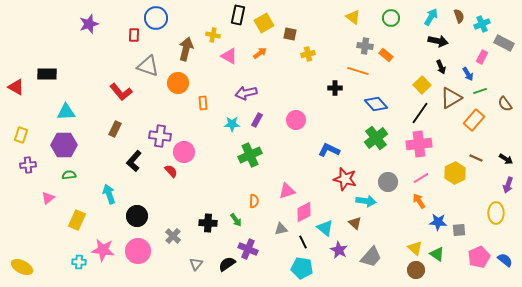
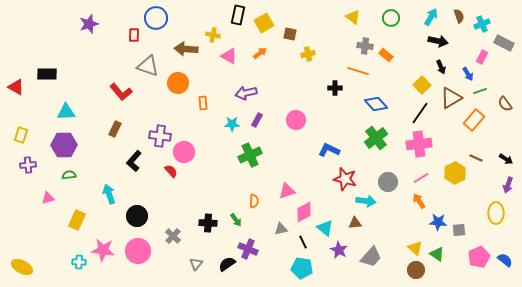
brown arrow at (186, 49): rotated 100 degrees counterclockwise
pink triangle at (48, 198): rotated 24 degrees clockwise
brown triangle at (355, 223): rotated 48 degrees counterclockwise
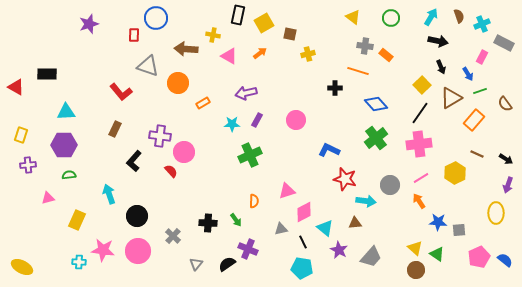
orange rectangle at (203, 103): rotated 64 degrees clockwise
brown line at (476, 158): moved 1 px right, 4 px up
gray circle at (388, 182): moved 2 px right, 3 px down
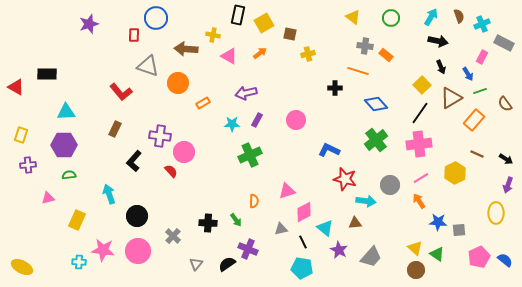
green cross at (376, 138): moved 2 px down
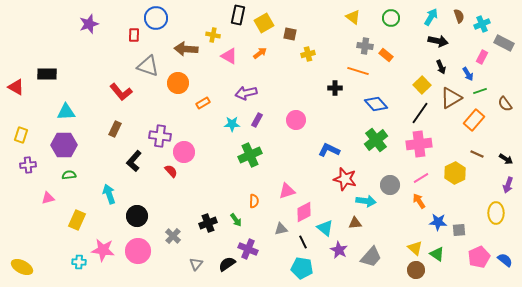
black cross at (208, 223): rotated 24 degrees counterclockwise
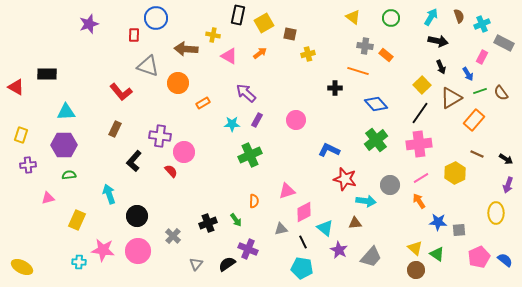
purple arrow at (246, 93): rotated 55 degrees clockwise
brown semicircle at (505, 104): moved 4 px left, 11 px up
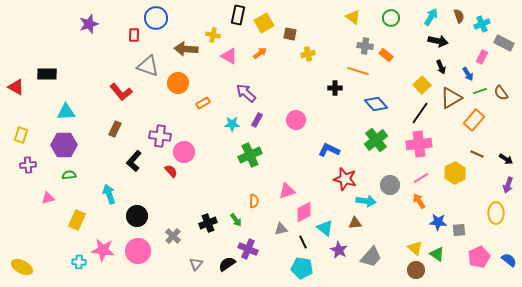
blue semicircle at (505, 260): moved 4 px right
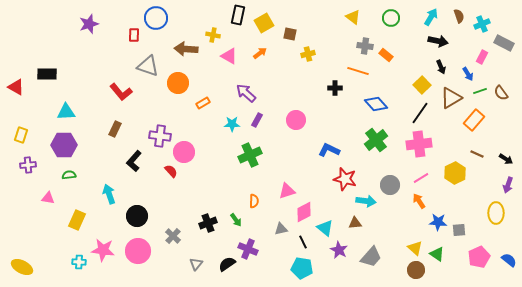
pink triangle at (48, 198): rotated 24 degrees clockwise
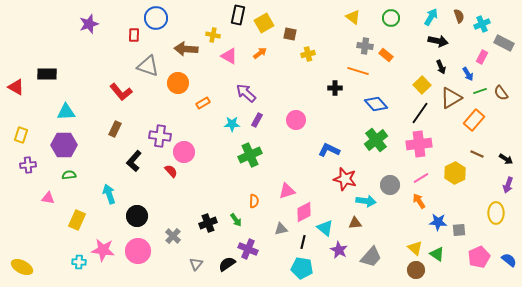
black line at (303, 242): rotated 40 degrees clockwise
